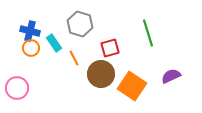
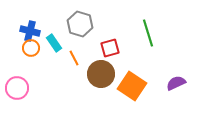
purple semicircle: moved 5 px right, 7 px down
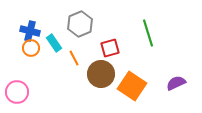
gray hexagon: rotated 20 degrees clockwise
pink circle: moved 4 px down
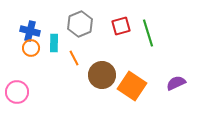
cyan rectangle: rotated 36 degrees clockwise
red square: moved 11 px right, 22 px up
brown circle: moved 1 px right, 1 px down
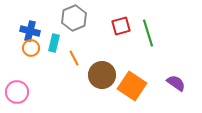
gray hexagon: moved 6 px left, 6 px up
cyan rectangle: rotated 12 degrees clockwise
purple semicircle: rotated 60 degrees clockwise
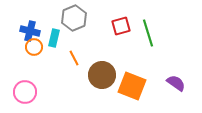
cyan rectangle: moved 5 px up
orange circle: moved 3 px right, 1 px up
orange square: rotated 12 degrees counterclockwise
pink circle: moved 8 px right
